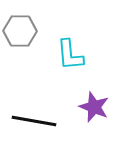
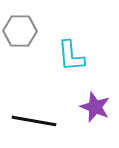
cyan L-shape: moved 1 px right, 1 px down
purple star: moved 1 px right
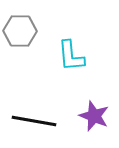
purple star: moved 1 px left, 9 px down
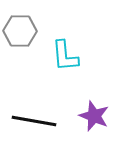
cyan L-shape: moved 6 px left
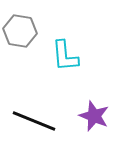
gray hexagon: rotated 8 degrees clockwise
black line: rotated 12 degrees clockwise
